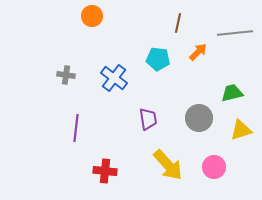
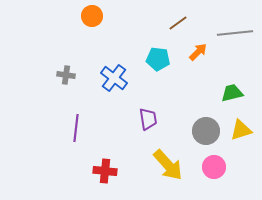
brown line: rotated 42 degrees clockwise
gray circle: moved 7 px right, 13 px down
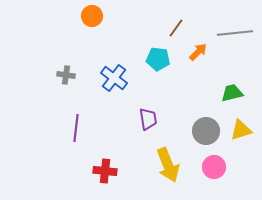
brown line: moved 2 px left, 5 px down; rotated 18 degrees counterclockwise
yellow arrow: rotated 20 degrees clockwise
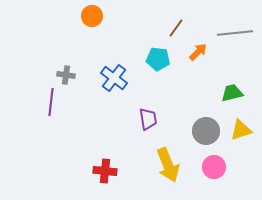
purple line: moved 25 px left, 26 px up
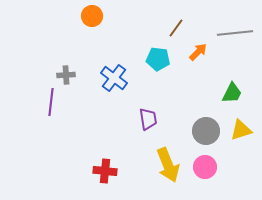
gray cross: rotated 12 degrees counterclockwise
green trapezoid: rotated 130 degrees clockwise
pink circle: moved 9 px left
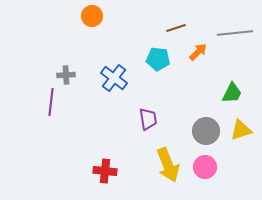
brown line: rotated 36 degrees clockwise
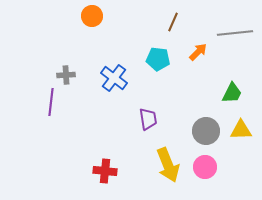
brown line: moved 3 px left, 6 px up; rotated 48 degrees counterclockwise
yellow triangle: rotated 15 degrees clockwise
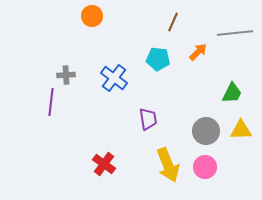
red cross: moved 1 px left, 7 px up; rotated 30 degrees clockwise
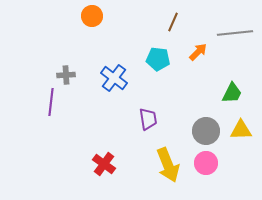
pink circle: moved 1 px right, 4 px up
